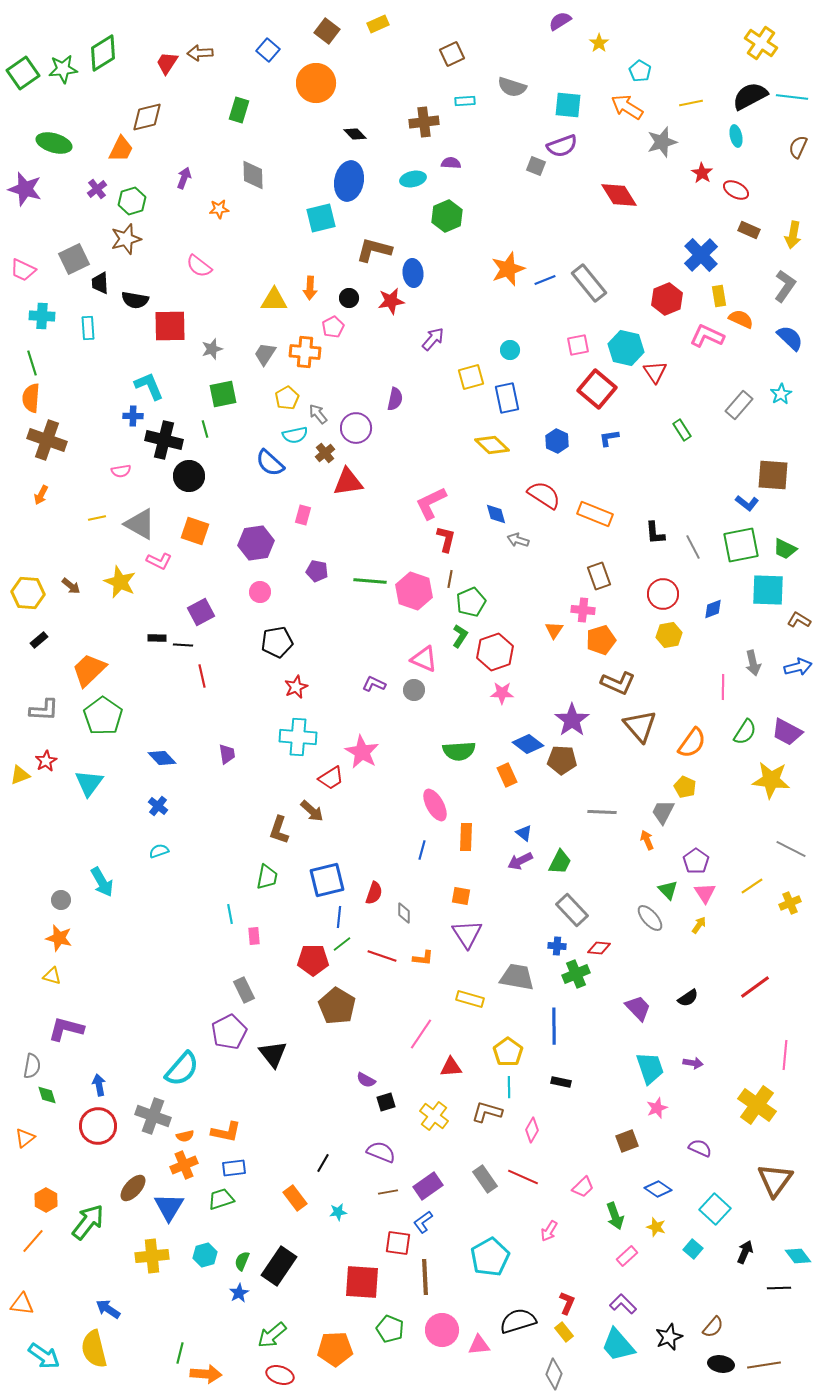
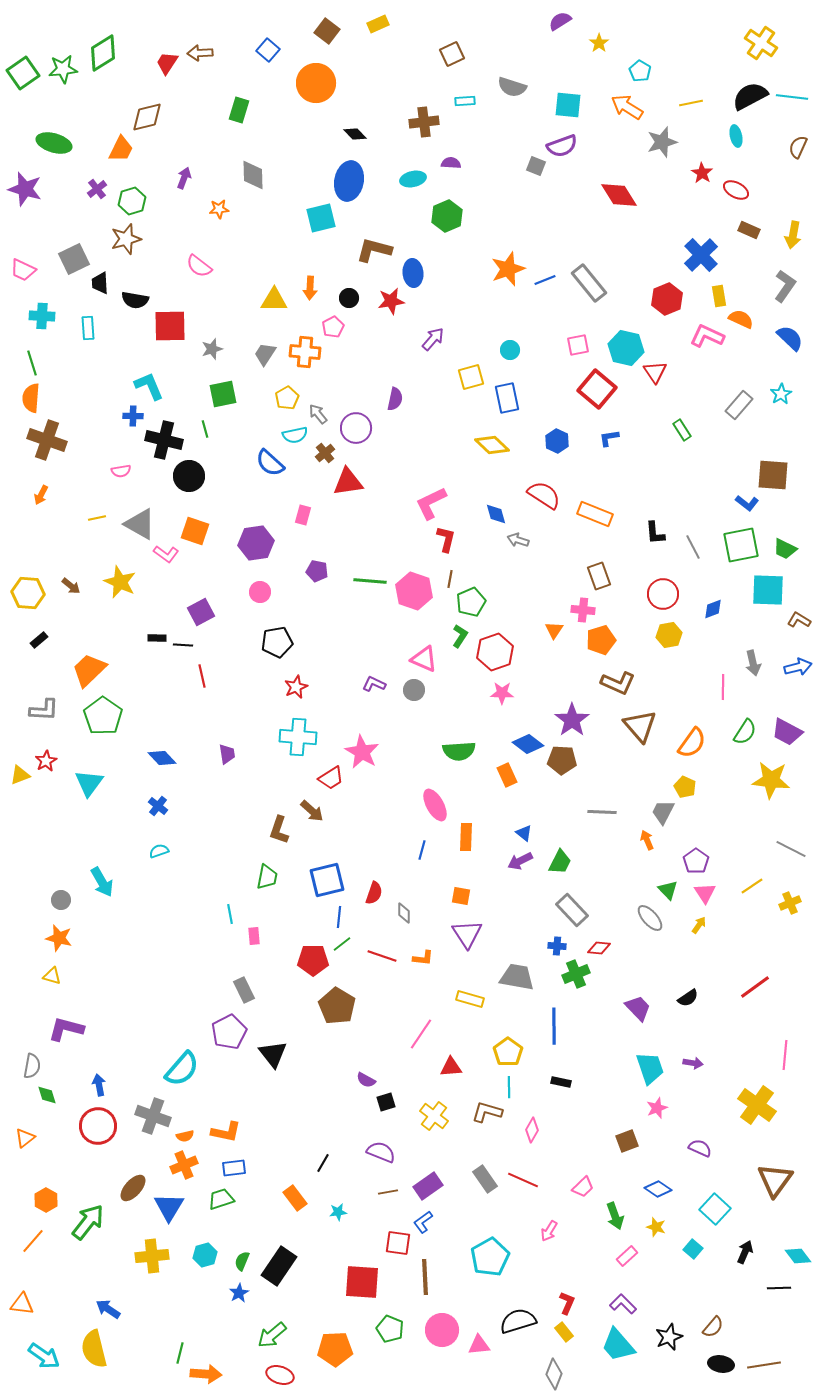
pink L-shape at (159, 561): moved 7 px right, 7 px up; rotated 10 degrees clockwise
red line at (523, 1177): moved 3 px down
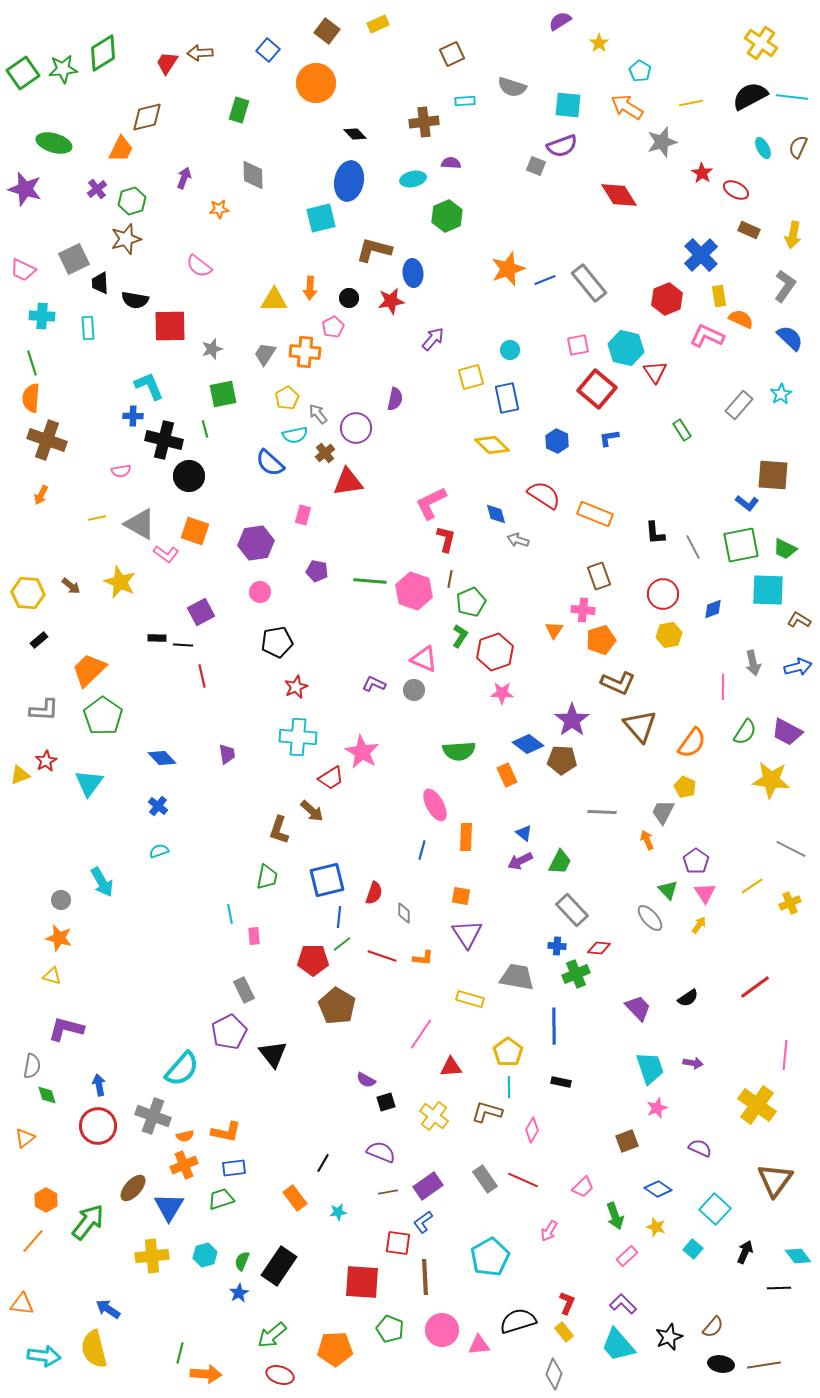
cyan ellipse at (736, 136): moved 27 px right, 12 px down; rotated 15 degrees counterclockwise
cyan arrow at (44, 1356): rotated 28 degrees counterclockwise
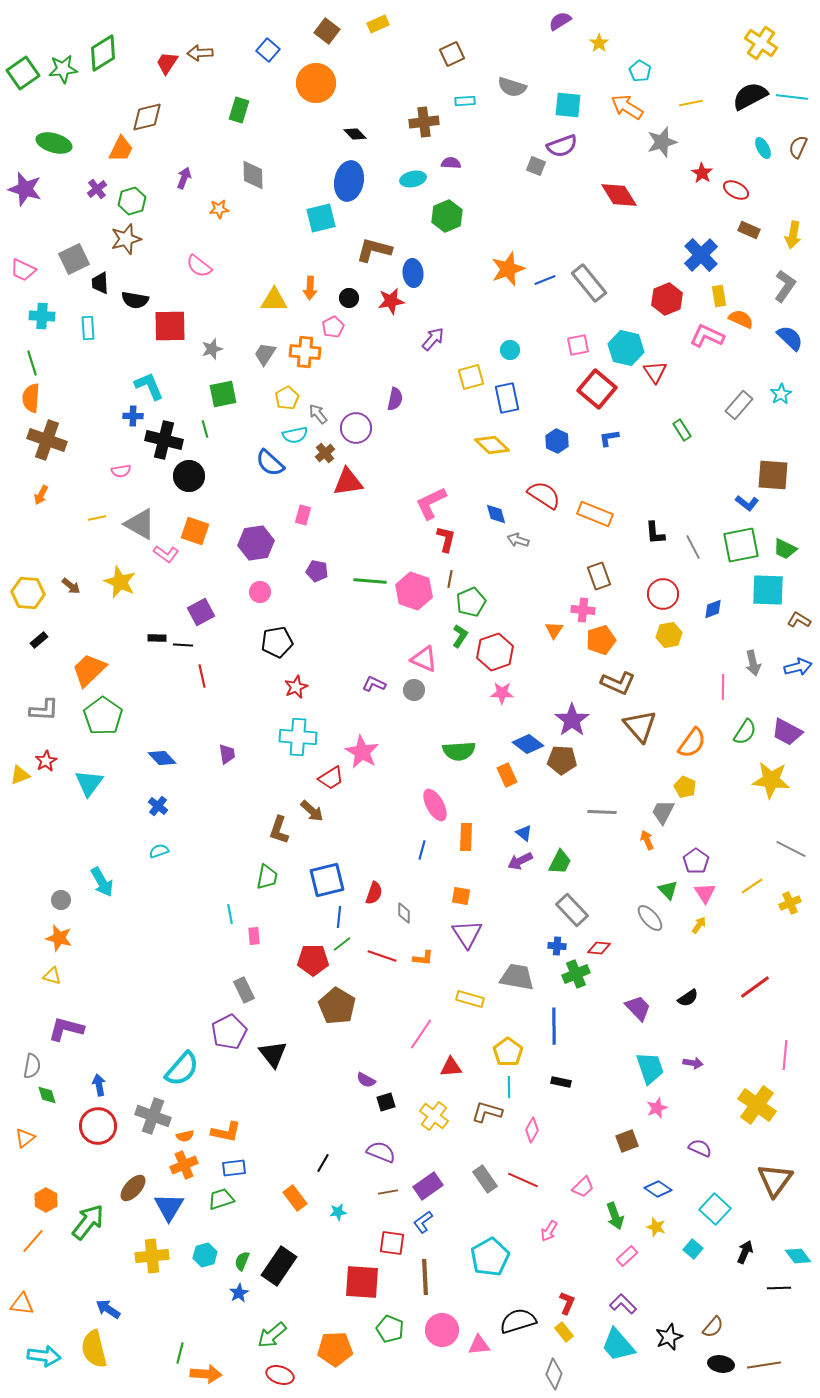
red square at (398, 1243): moved 6 px left
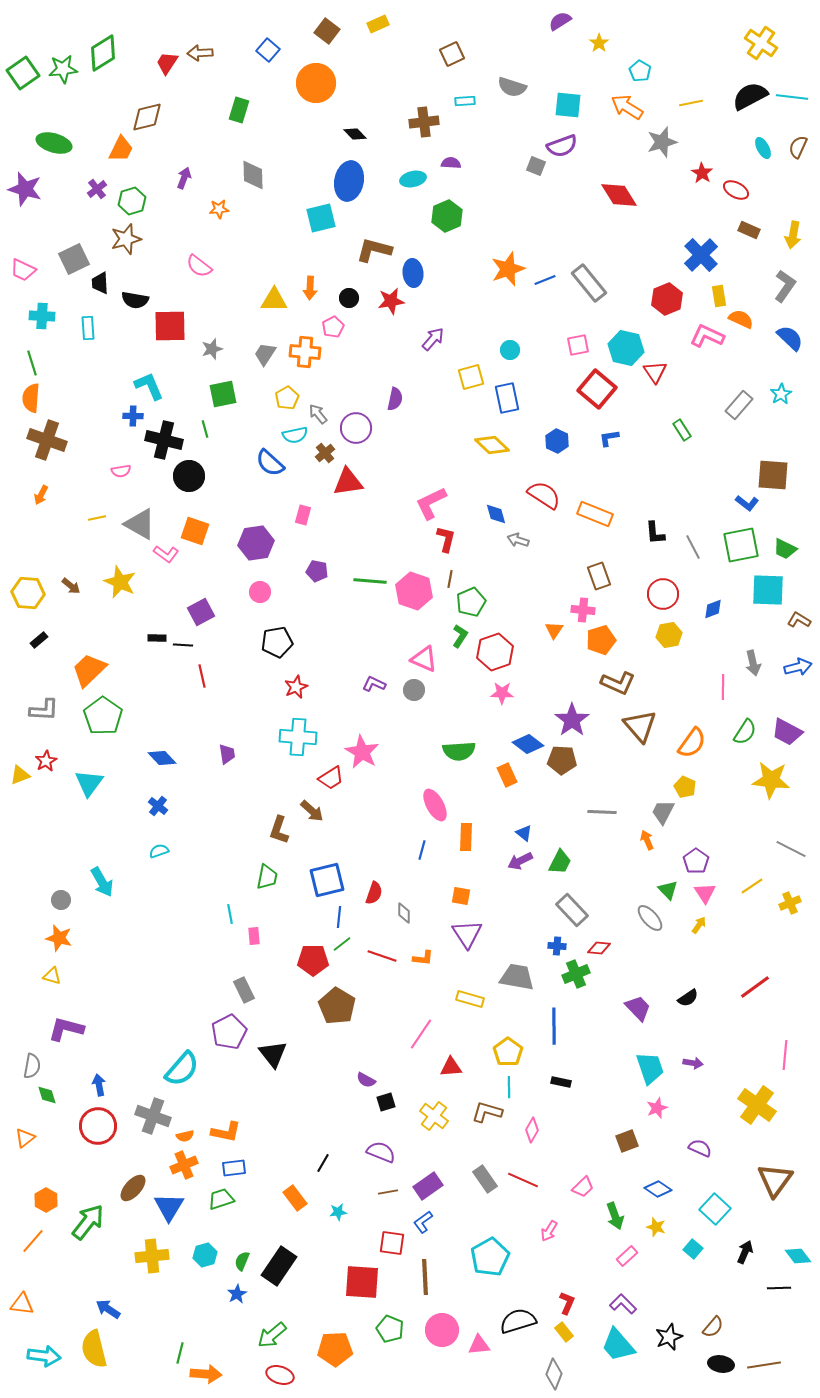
blue star at (239, 1293): moved 2 px left, 1 px down
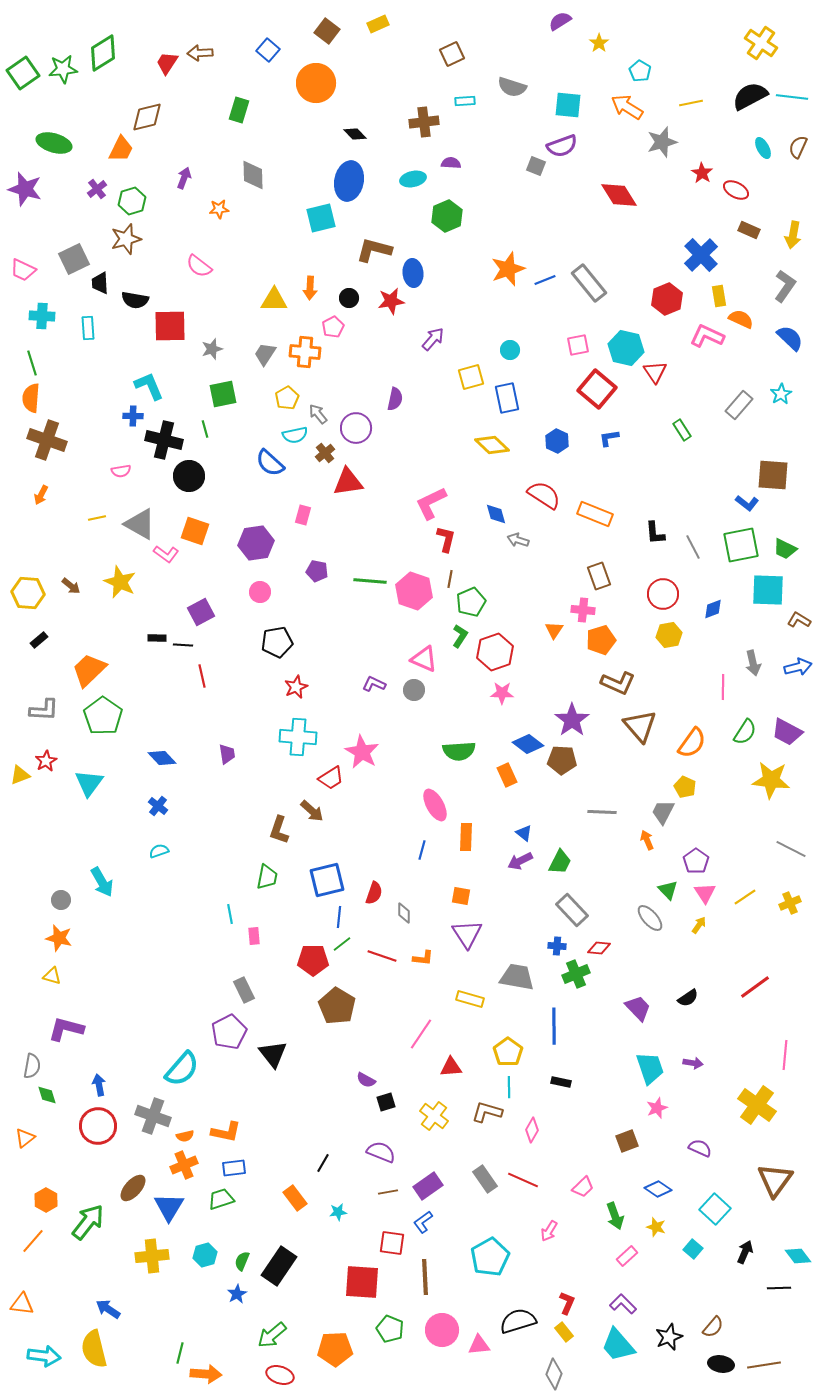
yellow line at (752, 886): moved 7 px left, 11 px down
